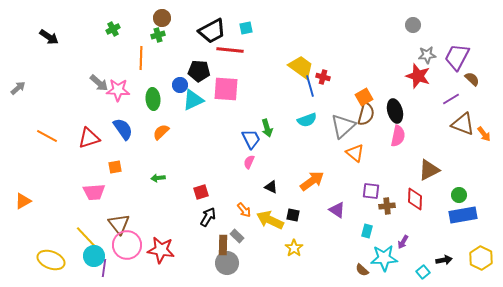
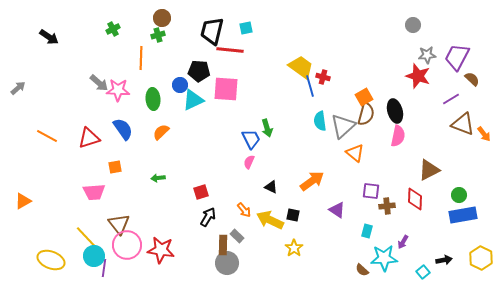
black trapezoid at (212, 31): rotated 132 degrees clockwise
cyan semicircle at (307, 120): moved 13 px right, 1 px down; rotated 102 degrees clockwise
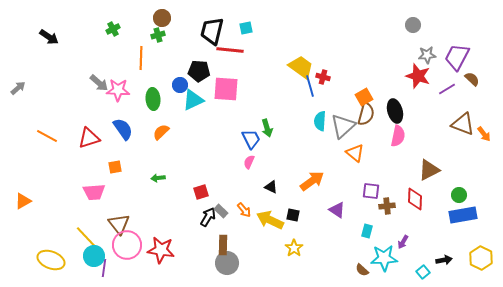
purple line at (451, 99): moved 4 px left, 10 px up
cyan semicircle at (320, 121): rotated 12 degrees clockwise
gray rectangle at (237, 236): moved 16 px left, 25 px up
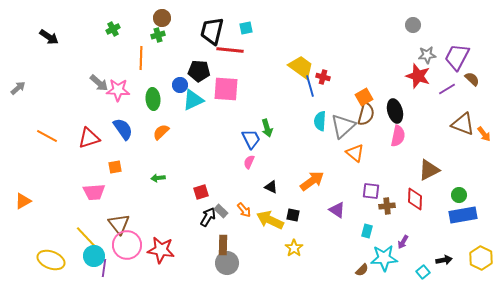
brown semicircle at (362, 270): rotated 88 degrees counterclockwise
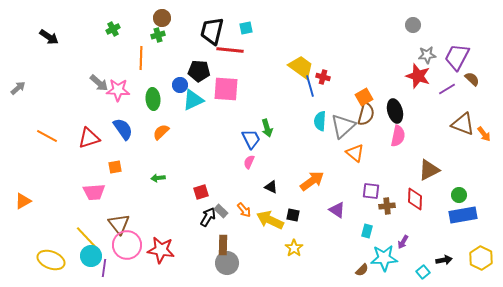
cyan circle at (94, 256): moved 3 px left
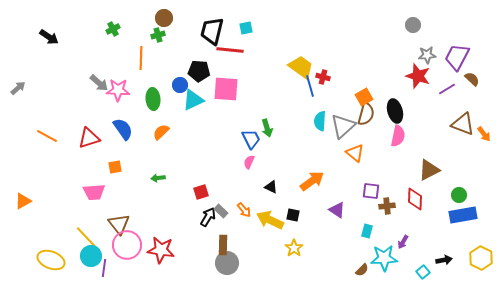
brown circle at (162, 18): moved 2 px right
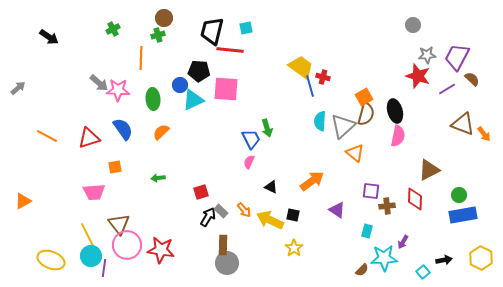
yellow line at (87, 238): moved 1 px right, 2 px up; rotated 16 degrees clockwise
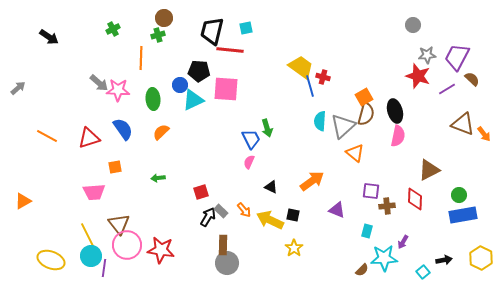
purple triangle at (337, 210): rotated 12 degrees counterclockwise
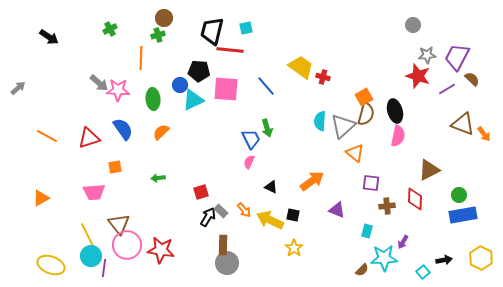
green cross at (113, 29): moved 3 px left
blue line at (310, 86): moved 44 px left; rotated 25 degrees counterclockwise
purple square at (371, 191): moved 8 px up
orange triangle at (23, 201): moved 18 px right, 3 px up
yellow ellipse at (51, 260): moved 5 px down
